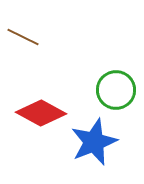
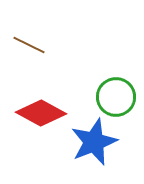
brown line: moved 6 px right, 8 px down
green circle: moved 7 px down
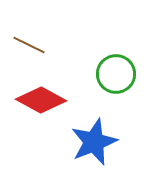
green circle: moved 23 px up
red diamond: moved 13 px up
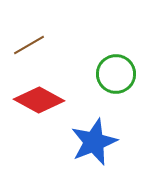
brown line: rotated 56 degrees counterclockwise
red diamond: moved 2 px left
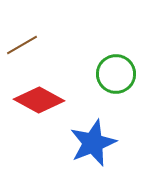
brown line: moved 7 px left
blue star: moved 1 px left, 1 px down
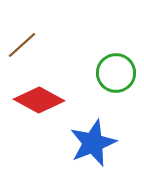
brown line: rotated 12 degrees counterclockwise
green circle: moved 1 px up
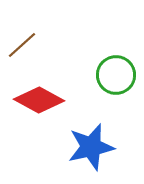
green circle: moved 2 px down
blue star: moved 2 px left, 4 px down; rotated 9 degrees clockwise
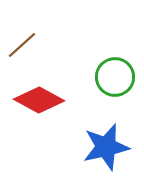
green circle: moved 1 px left, 2 px down
blue star: moved 15 px right
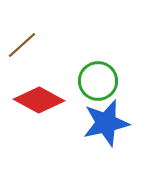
green circle: moved 17 px left, 4 px down
blue star: moved 24 px up
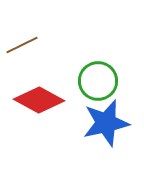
brown line: rotated 16 degrees clockwise
